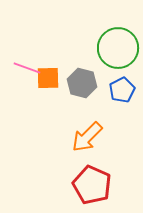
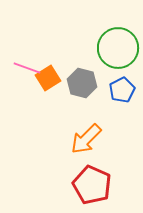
orange square: rotated 30 degrees counterclockwise
orange arrow: moved 1 px left, 2 px down
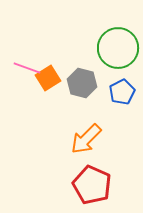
blue pentagon: moved 2 px down
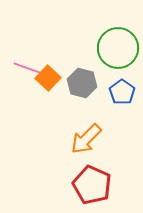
orange square: rotated 15 degrees counterclockwise
blue pentagon: rotated 10 degrees counterclockwise
